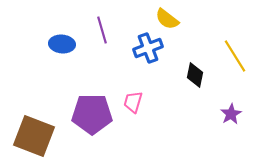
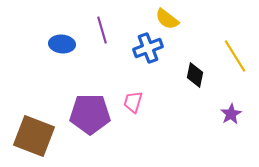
purple pentagon: moved 2 px left
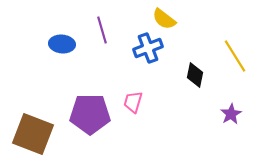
yellow semicircle: moved 3 px left
brown square: moved 1 px left, 2 px up
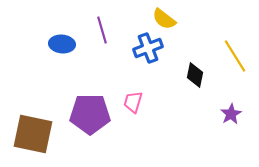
brown square: rotated 9 degrees counterclockwise
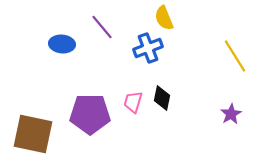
yellow semicircle: moved 1 px up; rotated 30 degrees clockwise
purple line: moved 3 px up; rotated 24 degrees counterclockwise
black diamond: moved 33 px left, 23 px down
